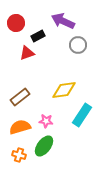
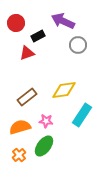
brown rectangle: moved 7 px right
orange cross: rotated 32 degrees clockwise
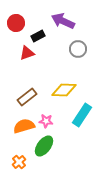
gray circle: moved 4 px down
yellow diamond: rotated 10 degrees clockwise
orange semicircle: moved 4 px right, 1 px up
orange cross: moved 7 px down
